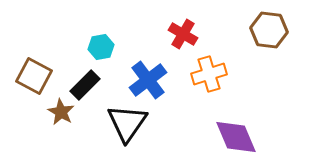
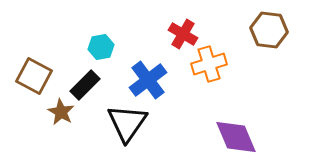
orange cross: moved 10 px up
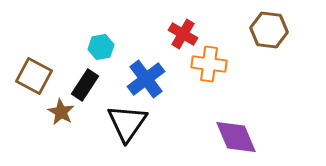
orange cross: rotated 24 degrees clockwise
blue cross: moved 2 px left, 1 px up
black rectangle: rotated 12 degrees counterclockwise
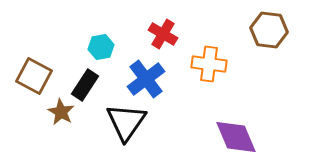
red cross: moved 20 px left
black triangle: moved 1 px left, 1 px up
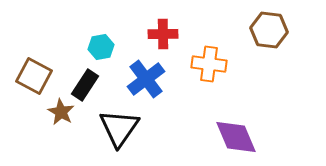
red cross: rotated 32 degrees counterclockwise
black triangle: moved 7 px left, 6 px down
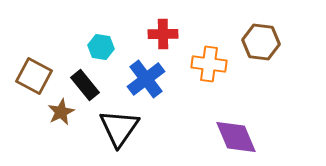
brown hexagon: moved 8 px left, 12 px down
cyan hexagon: rotated 20 degrees clockwise
black rectangle: rotated 72 degrees counterclockwise
brown star: rotated 16 degrees clockwise
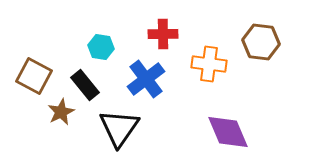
purple diamond: moved 8 px left, 5 px up
